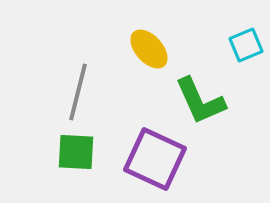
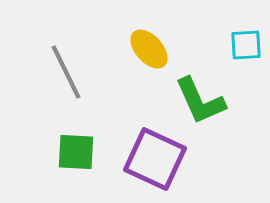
cyan square: rotated 20 degrees clockwise
gray line: moved 12 px left, 20 px up; rotated 40 degrees counterclockwise
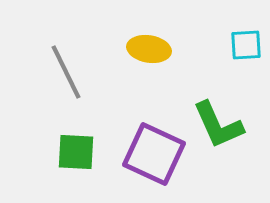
yellow ellipse: rotated 39 degrees counterclockwise
green L-shape: moved 18 px right, 24 px down
purple square: moved 1 px left, 5 px up
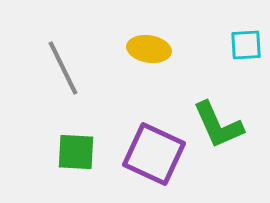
gray line: moved 3 px left, 4 px up
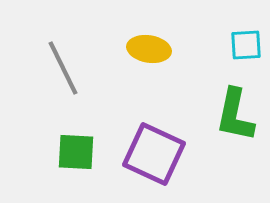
green L-shape: moved 17 px right, 10 px up; rotated 36 degrees clockwise
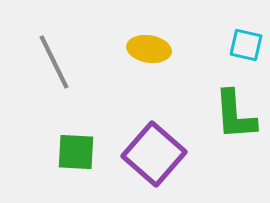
cyan square: rotated 16 degrees clockwise
gray line: moved 9 px left, 6 px up
green L-shape: rotated 16 degrees counterclockwise
purple square: rotated 16 degrees clockwise
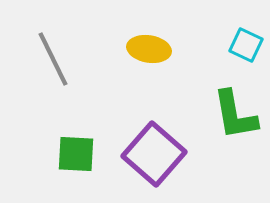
cyan square: rotated 12 degrees clockwise
gray line: moved 1 px left, 3 px up
green L-shape: rotated 6 degrees counterclockwise
green square: moved 2 px down
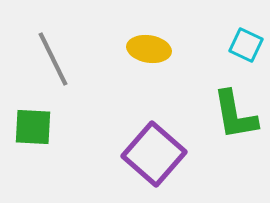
green square: moved 43 px left, 27 px up
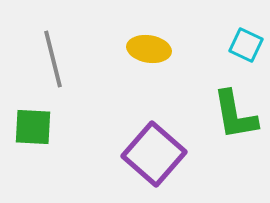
gray line: rotated 12 degrees clockwise
